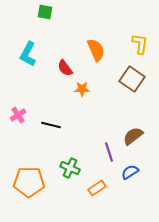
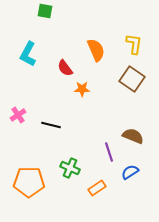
green square: moved 1 px up
yellow L-shape: moved 6 px left
brown semicircle: rotated 60 degrees clockwise
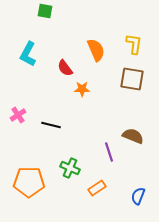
brown square: rotated 25 degrees counterclockwise
blue semicircle: moved 8 px right, 24 px down; rotated 36 degrees counterclockwise
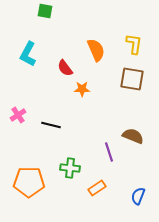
green cross: rotated 18 degrees counterclockwise
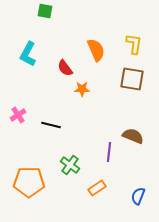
purple line: rotated 24 degrees clockwise
green cross: moved 3 px up; rotated 30 degrees clockwise
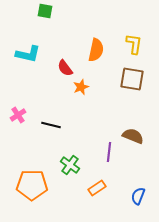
orange semicircle: rotated 35 degrees clockwise
cyan L-shape: rotated 105 degrees counterclockwise
orange star: moved 1 px left, 2 px up; rotated 21 degrees counterclockwise
orange pentagon: moved 3 px right, 3 px down
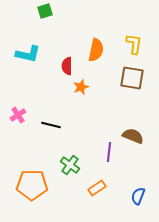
green square: rotated 28 degrees counterclockwise
red semicircle: moved 2 px right, 2 px up; rotated 36 degrees clockwise
brown square: moved 1 px up
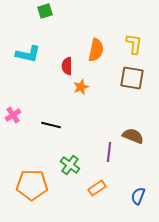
pink cross: moved 5 px left
